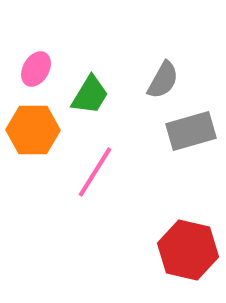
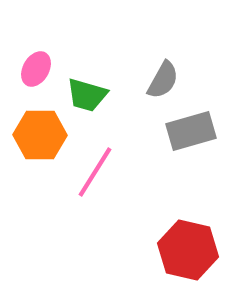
green trapezoid: moved 3 px left; rotated 75 degrees clockwise
orange hexagon: moved 7 px right, 5 px down
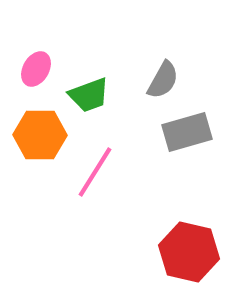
green trapezoid: moved 2 px right; rotated 36 degrees counterclockwise
gray rectangle: moved 4 px left, 1 px down
red hexagon: moved 1 px right, 2 px down
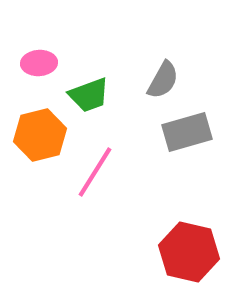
pink ellipse: moved 3 px right, 6 px up; rotated 56 degrees clockwise
orange hexagon: rotated 15 degrees counterclockwise
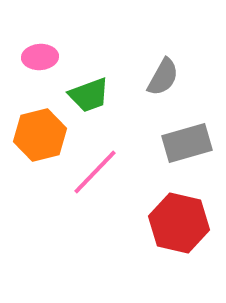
pink ellipse: moved 1 px right, 6 px up
gray semicircle: moved 3 px up
gray rectangle: moved 11 px down
pink line: rotated 12 degrees clockwise
red hexagon: moved 10 px left, 29 px up
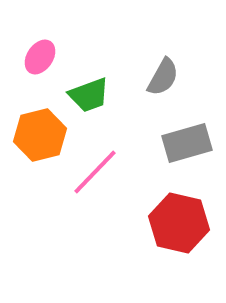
pink ellipse: rotated 52 degrees counterclockwise
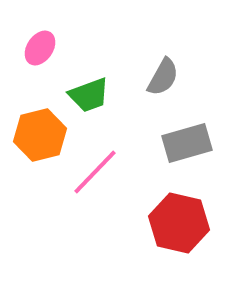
pink ellipse: moved 9 px up
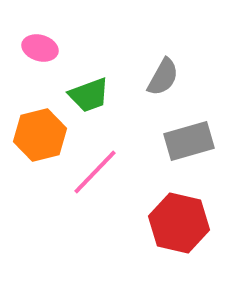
pink ellipse: rotated 72 degrees clockwise
gray rectangle: moved 2 px right, 2 px up
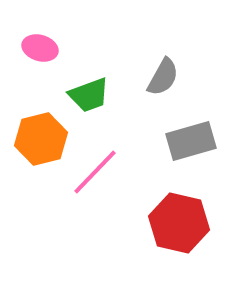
orange hexagon: moved 1 px right, 4 px down
gray rectangle: moved 2 px right
